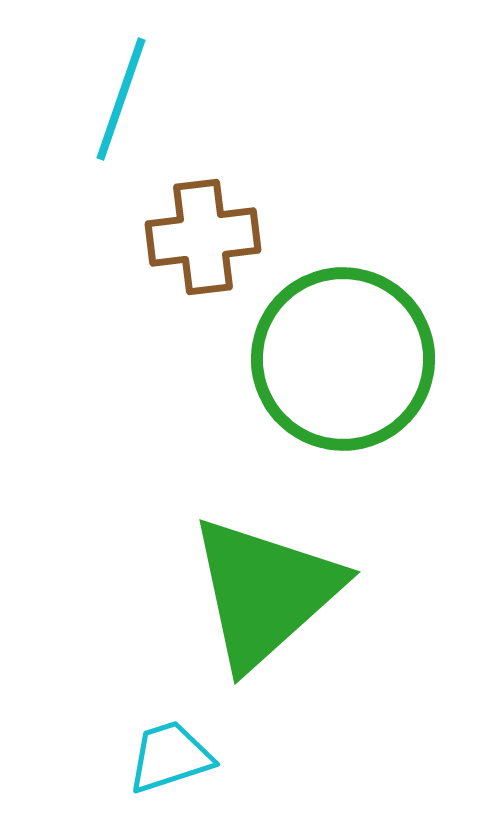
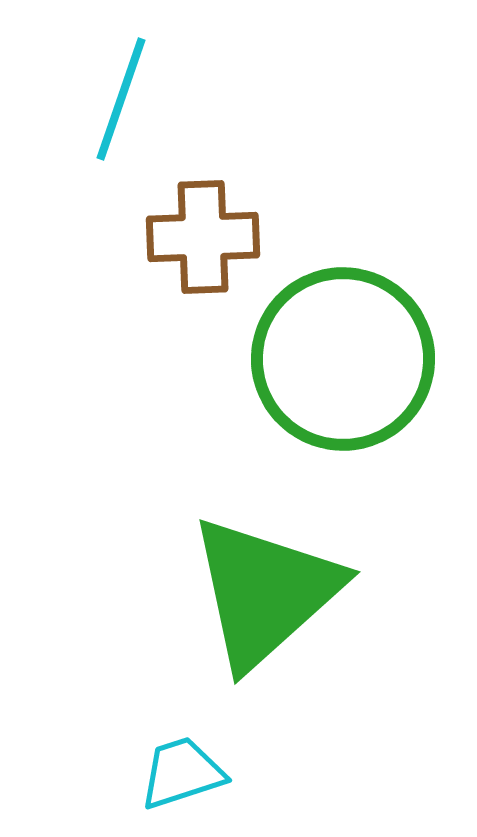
brown cross: rotated 5 degrees clockwise
cyan trapezoid: moved 12 px right, 16 px down
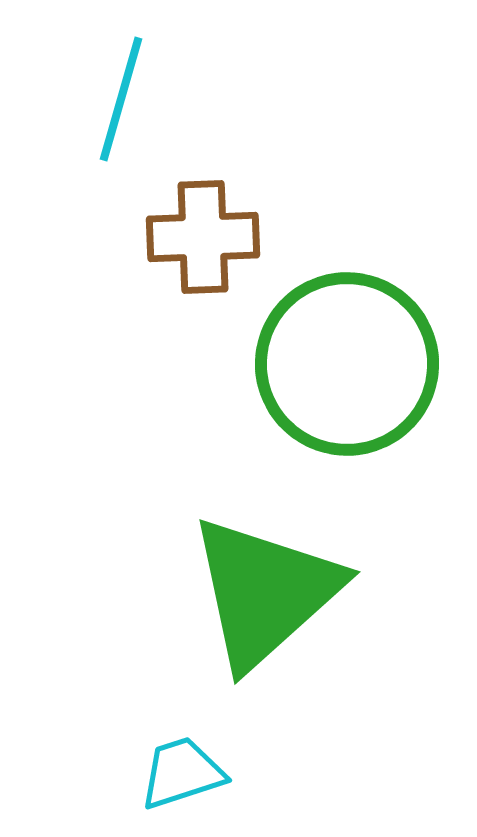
cyan line: rotated 3 degrees counterclockwise
green circle: moved 4 px right, 5 px down
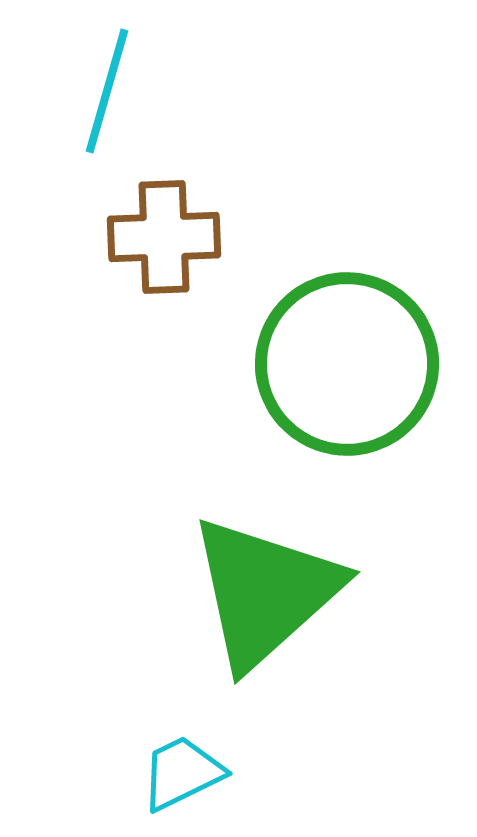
cyan line: moved 14 px left, 8 px up
brown cross: moved 39 px left
cyan trapezoid: rotated 8 degrees counterclockwise
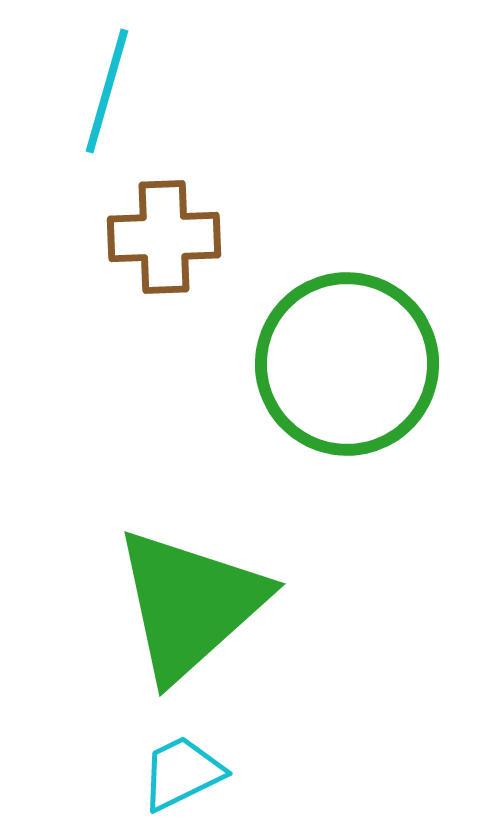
green triangle: moved 75 px left, 12 px down
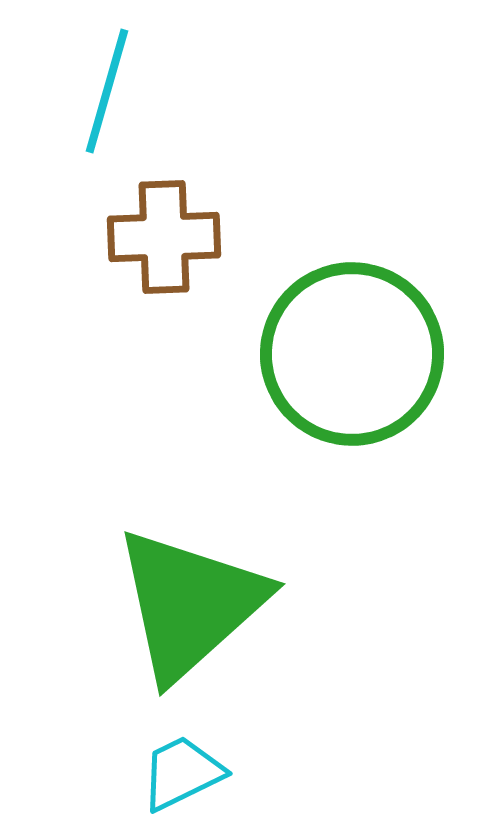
green circle: moved 5 px right, 10 px up
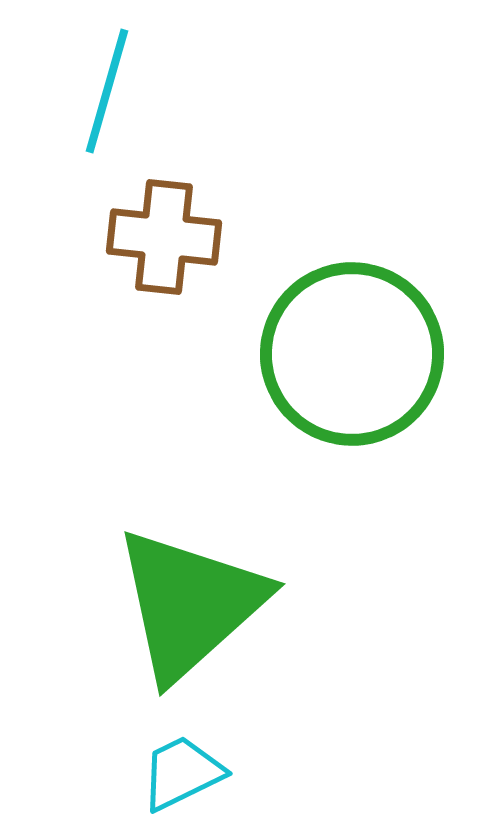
brown cross: rotated 8 degrees clockwise
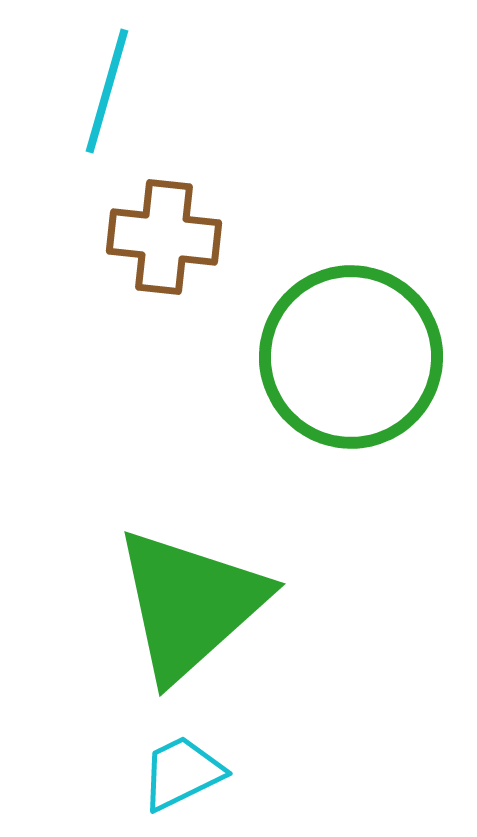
green circle: moved 1 px left, 3 px down
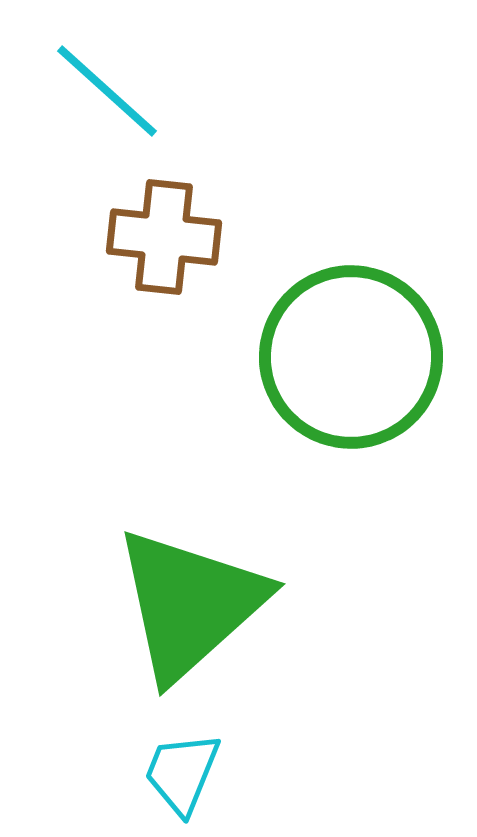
cyan line: rotated 64 degrees counterclockwise
cyan trapezoid: rotated 42 degrees counterclockwise
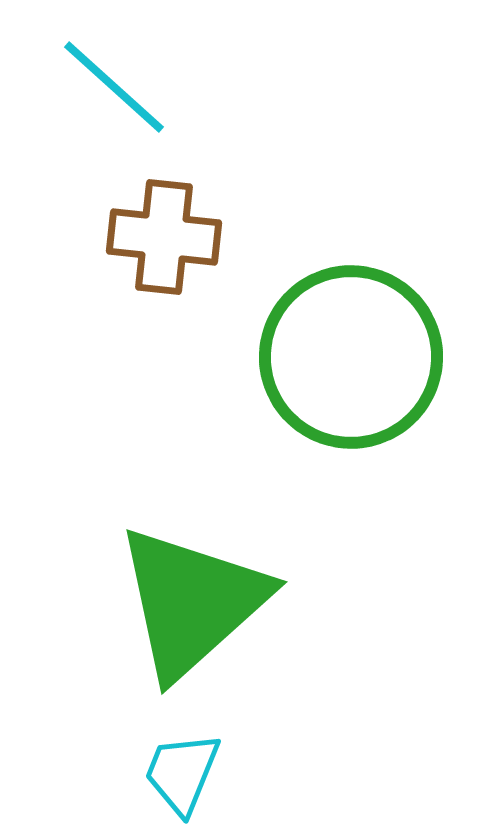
cyan line: moved 7 px right, 4 px up
green triangle: moved 2 px right, 2 px up
